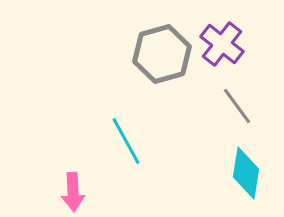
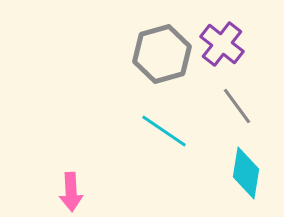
cyan line: moved 38 px right, 10 px up; rotated 27 degrees counterclockwise
pink arrow: moved 2 px left
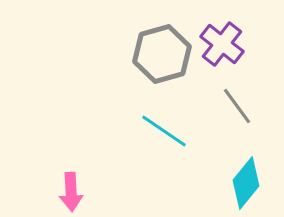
cyan diamond: moved 10 px down; rotated 30 degrees clockwise
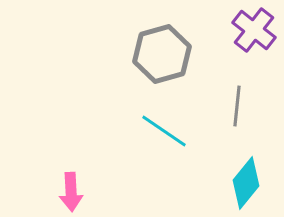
purple cross: moved 32 px right, 14 px up
gray line: rotated 42 degrees clockwise
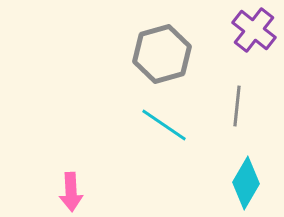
cyan line: moved 6 px up
cyan diamond: rotated 9 degrees counterclockwise
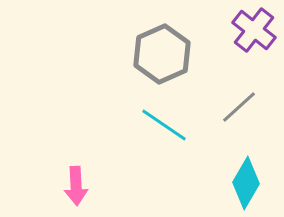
gray hexagon: rotated 8 degrees counterclockwise
gray line: moved 2 px right, 1 px down; rotated 42 degrees clockwise
pink arrow: moved 5 px right, 6 px up
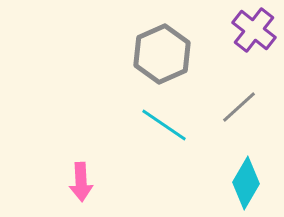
pink arrow: moved 5 px right, 4 px up
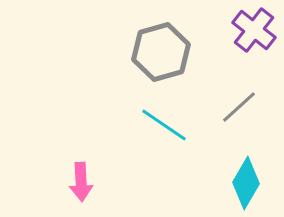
gray hexagon: moved 1 px left, 2 px up; rotated 8 degrees clockwise
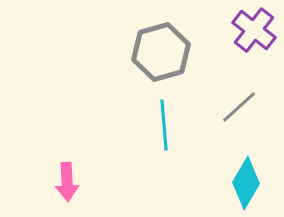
cyan line: rotated 51 degrees clockwise
pink arrow: moved 14 px left
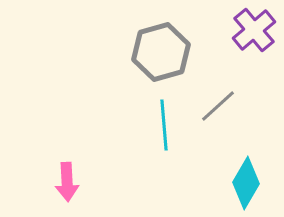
purple cross: rotated 12 degrees clockwise
gray line: moved 21 px left, 1 px up
